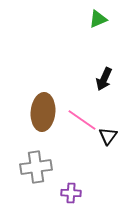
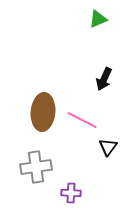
pink line: rotated 8 degrees counterclockwise
black triangle: moved 11 px down
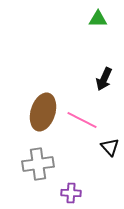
green triangle: rotated 24 degrees clockwise
brown ellipse: rotated 12 degrees clockwise
black triangle: moved 2 px right; rotated 18 degrees counterclockwise
gray cross: moved 2 px right, 3 px up
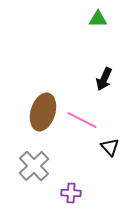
gray cross: moved 4 px left, 2 px down; rotated 36 degrees counterclockwise
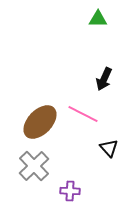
brown ellipse: moved 3 px left, 10 px down; rotated 27 degrees clockwise
pink line: moved 1 px right, 6 px up
black triangle: moved 1 px left, 1 px down
purple cross: moved 1 px left, 2 px up
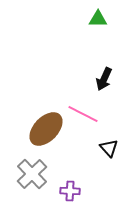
brown ellipse: moved 6 px right, 7 px down
gray cross: moved 2 px left, 8 px down
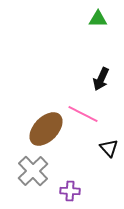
black arrow: moved 3 px left
gray cross: moved 1 px right, 3 px up
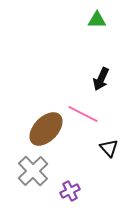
green triangle: moved 1 px left, 1 px down
purple cross: rotated 30 degrees counterclockwise
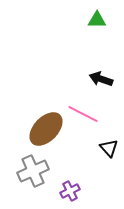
black arrow: rotated 85 degrees clockwise
gray cross: rotated 20 degrees clockwise
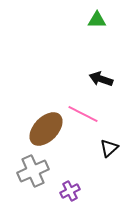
black triangle: rotated 30 degrees clockwise
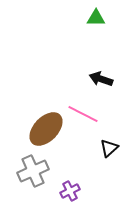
green triangle: moved 1 px left, 2 px up
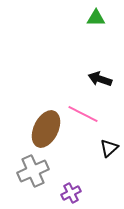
black arrow: moved 1 px left
brown ellipse: rotated 18 degrees counterclockwise
purple cross: moved 1 px right, 2 px down
